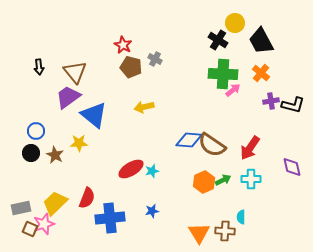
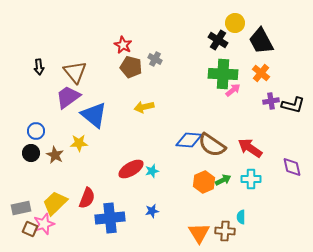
red arrow: rotated 90 degrees clockwise
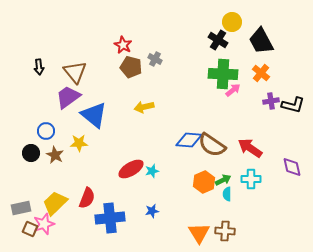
yellow circle: moved 3 px left, 1 px up
blue circle: moved 10 px right
cyan semicircle: moved 14 px left, 23 px up
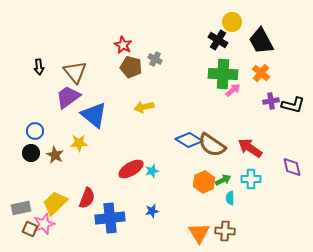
blue circle: moved 11 px left
blue diamond: rotated 28 degrees clockwise
cyan semicircle: moved 3 px right, 4 px down
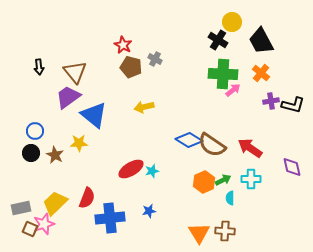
blue star: moved 3 px left
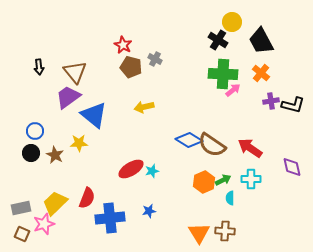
brown square: moved 8 px left, 5 px down
